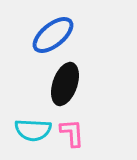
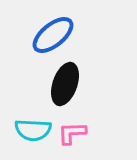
pink L-shape: rotated 88 degrees counterclockwise
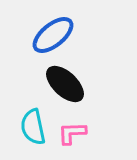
black ellipse: rotated 66 degrees counterclockwise
cyan semicircle: moved 3 px up; rotated 75 degrees clockwise
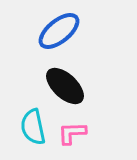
blue ellipse: moved 6 px right, 4 px up
black ellipse: moved 2 px down
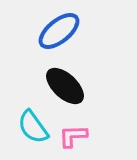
cyan semicircle: rotated 24 degrees counterclockwise
pink L-shape: moved 1 px right, 3 px down
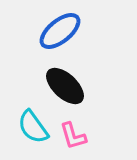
blue ellipse: moved 1 px right
pink L-shape: rotated 104 degrees counterclockwise
